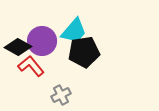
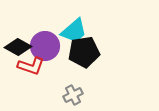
cyan trapezoid: rotated 8 degrees clockwise
purple circle: moved 3 px right, 5 px down
red L-shape: rotated 148 degrees clockwise
gray cross: moved 12 px right
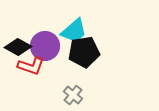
gray cross: rotated 24 degrees counterclockwise
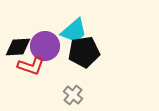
black diamond: rotated 32 degrees counterclockwise
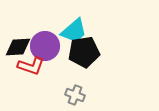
gray cross: moved 2 px right; rotated 18 degrees counterclockwise
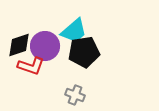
black diamond: moved 1 px right, 2 px up; rotated 16 degrees counterclockwise
